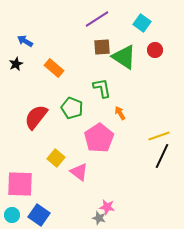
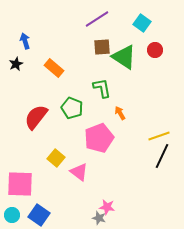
blue arrow: rotated 42 degrees clockwise
pink pentagon: rotated 12 degrees clockwise
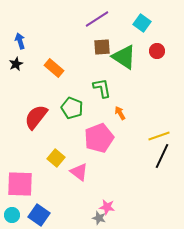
blue arrow: moved 5 px left
red circle: moved 2 px right, 1 px down
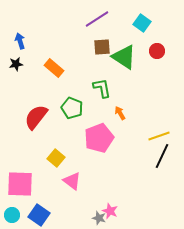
black star: rotated 16 degrees clockwise
pink triangle: moved 7 px left, 9 px down
pink star: moved 3 px right, 4 px down; rotated 14 degrees clockwise
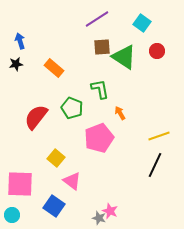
green L-shape: moved 2 px left, 1 px down
black line: moved 7 px left, 9 px down
blue square: moved 15 px right, 9 px up
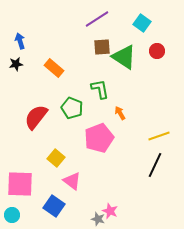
gray star: moved 1 px left, 1 px down
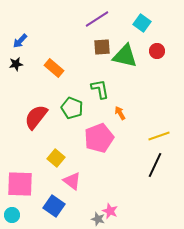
blue arrow: rotated 119 degrees counterclockwise
green triangle: moved 1 px right, 1 px up; rotated 20 degrees counterclockwise
